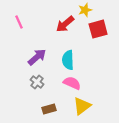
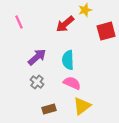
red square: moved 8 px right, 2 px down
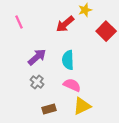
red square: rotated 30 degrees counterclockwise
pink semicircle: moved 2 px down
yellow triangle: rotated 12 degrees clockwise
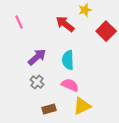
red arrow: rotated 78 degrees clockwise
pink semicircle: moved 2 px left
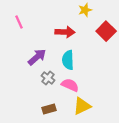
red arrow: moved 8 px down; rotated 144 degrees clockwise
gray cross: moved 11 px right, 4 px up
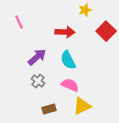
cyan semicircle: rotated 24 degrees counterclockwise
gray cross: moved 10 px left, 3 px down
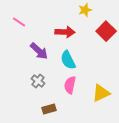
pink line: rotated 32 degrees counterclockwise
purple arrow: moved 2 px right, 6 px up; rotated 84 degrees clockwise
pink semicircle: rotated 102 degrees counterclockwise
yellow triangle: moved 19 px right, 13 px up
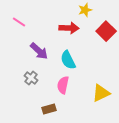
red arrow: moved 4 px right, 4 px up
gray cross: moved 7 px left, 3 px up
pink semicircle: moved 7 px left
